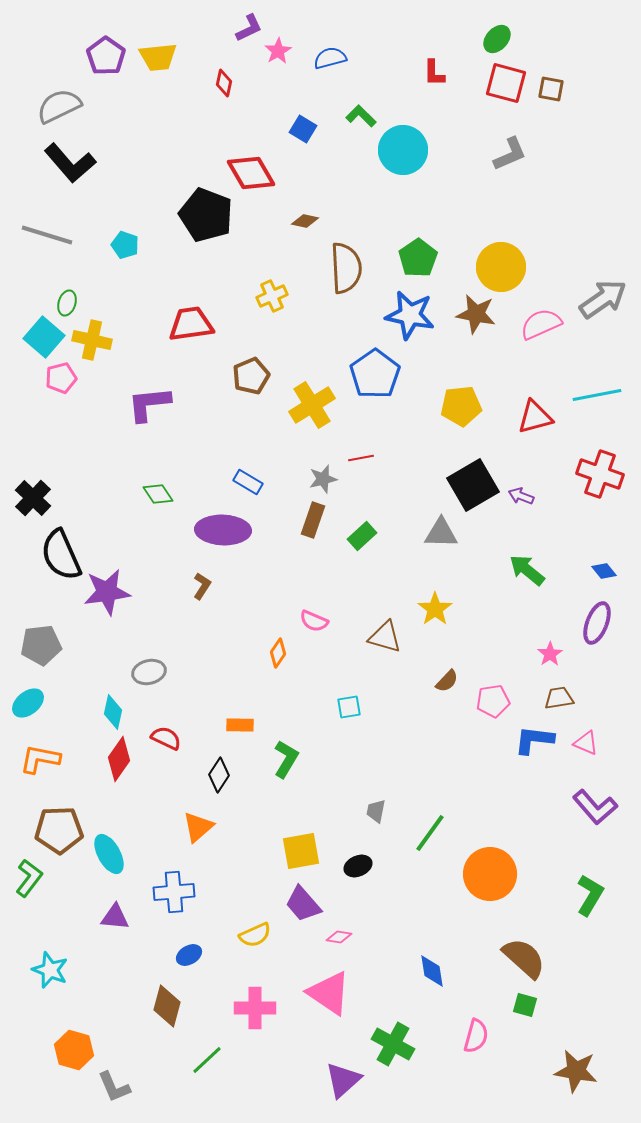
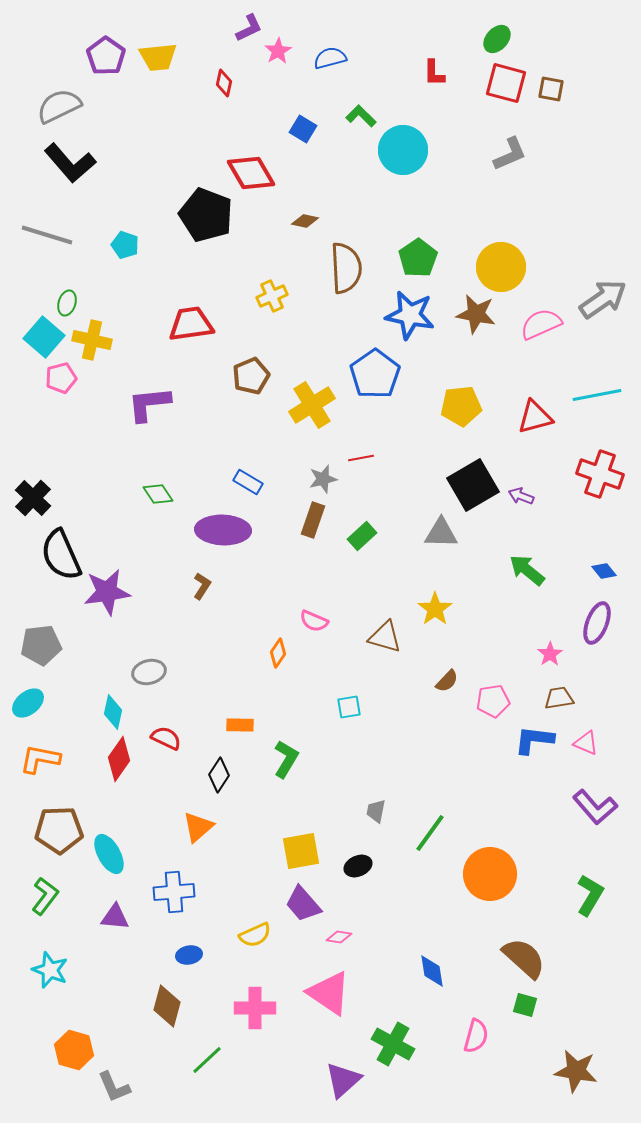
green L-shape at (29, 878): moved 16 px right, 18 px down
blue ellipse at (189, 955): rotated 20 degrees clockwise
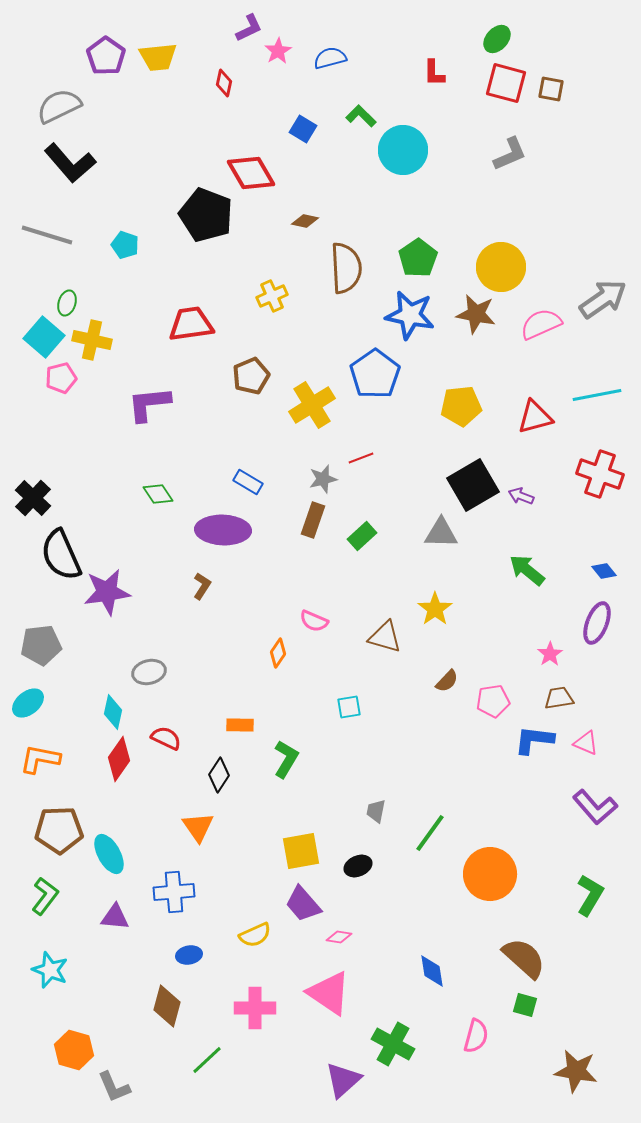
red line at (361, 458): rotated 10 degrees counterclockwise
orange triangle at (198, 827): rotated 24 degrees counterclockwise
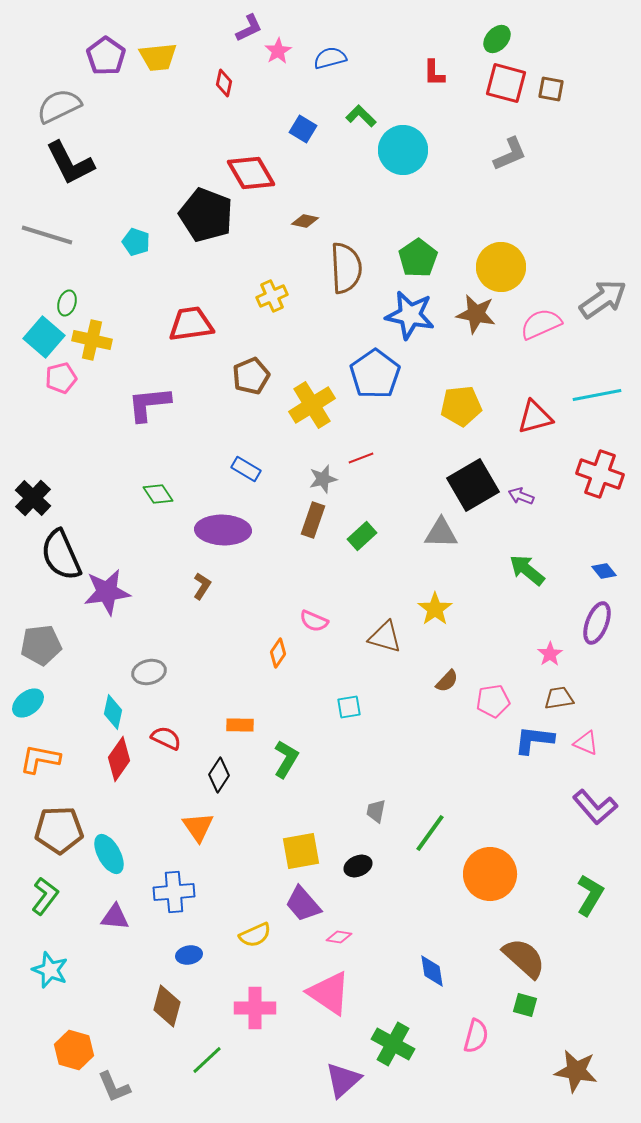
black L-shape at (70, 163): rotated 14 degrees clockwise
cyan pentagon at (125, 245): moved 11 px right, 3 px up
blue rectangle at (248, 482): moved 2 px left, 13 px up
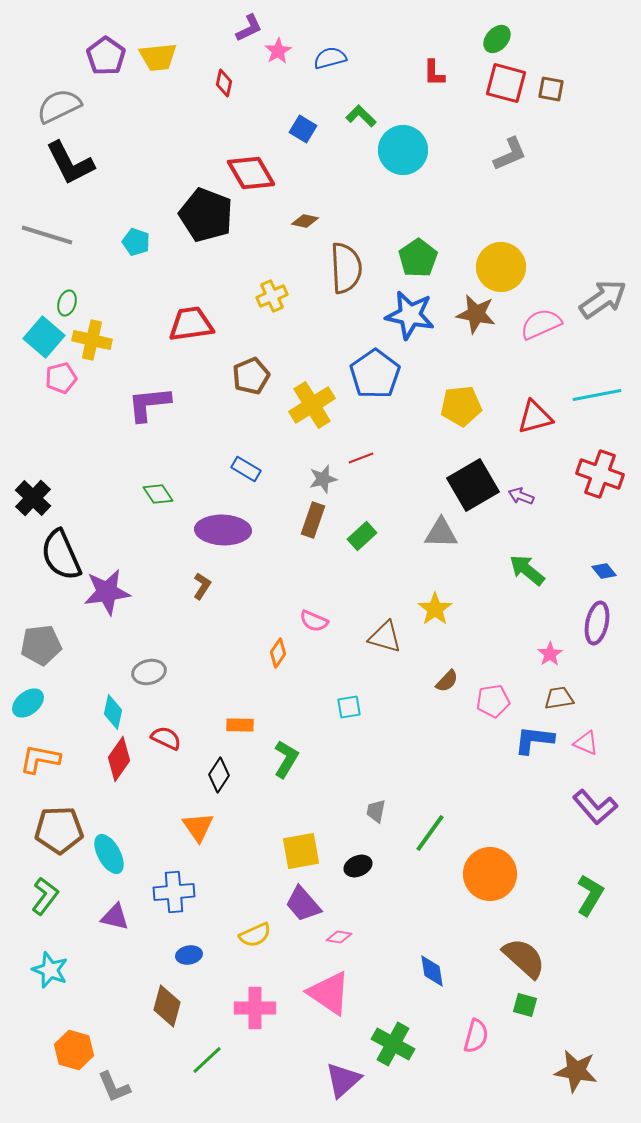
purple ellipse at (597, 623): rotated 9 degrees counterclockwise
purple triangle at (115, 917): rotated 8 degrees clockwise
